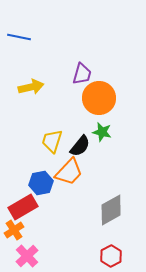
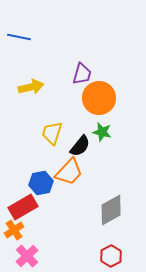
yellow trapezoid: moved 8 px up
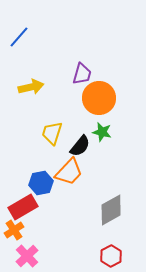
blue line: rotated 60 degrees counterclockwise
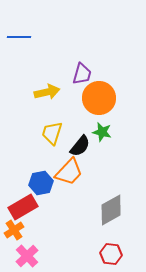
blue line: rotated 50 degrees clockwise
yellow arrow: moved 16 px right, 5 px down
red hexagon: moved 2 px up; rotated 25 degrees counterclockwise
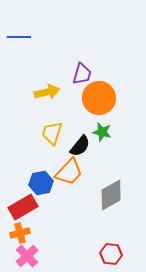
gray diamond: moved 15 px up
orange cross: moved 6 px right, 3 px down; rotated 18 degrees clockwise
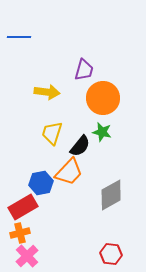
purple trapezoid: moved 2 px right, 4 px up
yellow arrow: rotated 20 degrees clockwise
orange circle: moved 4 px right
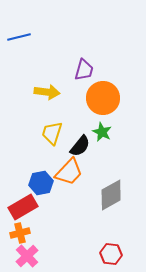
blue line: rotated 15 degrees counterclockwise
green star: rotated 12 degrees clockwise
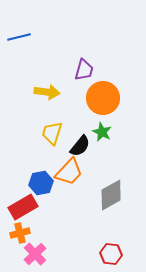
pink cross: moved 8 px right, 2 px up
